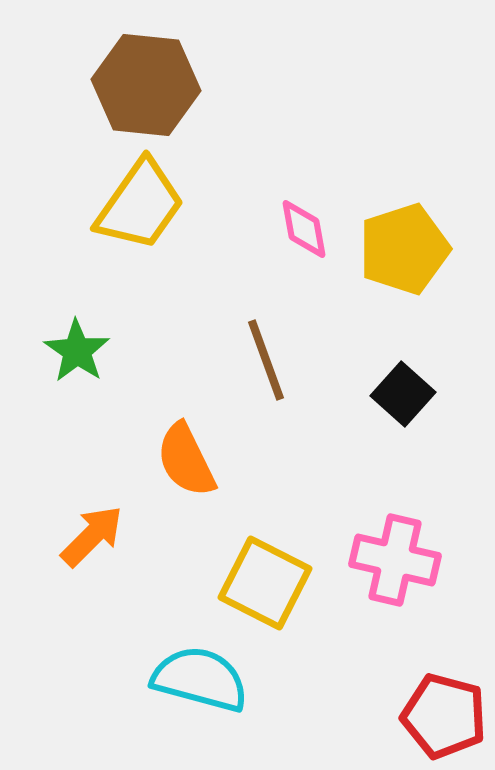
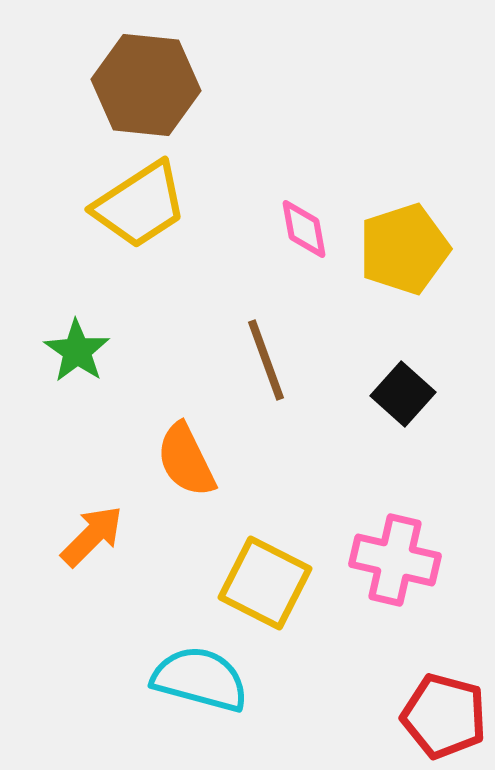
yellow trapezoid: rotated 22 degrees clockwise
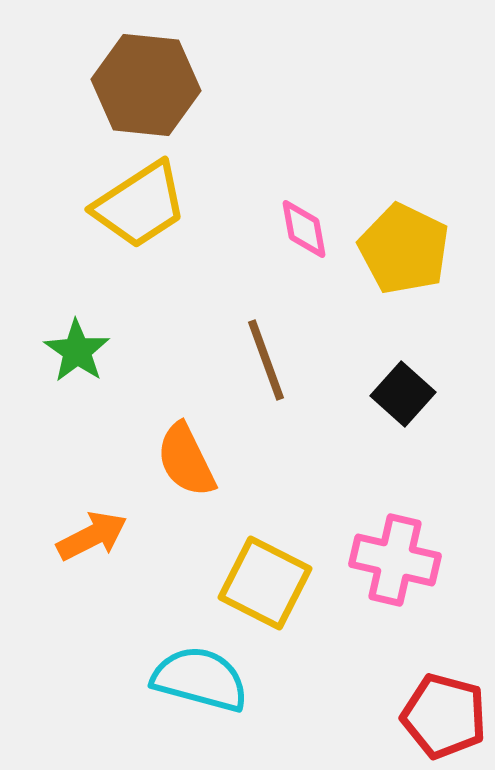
yellow pentagon: rotated 28 degrees counterclockwise
orange arrow: rotated 18 degrees clockwise
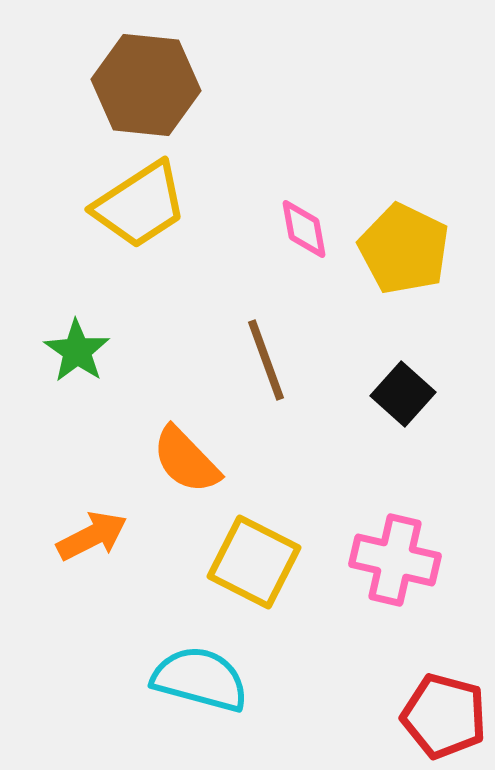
orange semicircle: rotated 18 degrees counterclockwise
yellow square: moved 11 px left, 21 px up
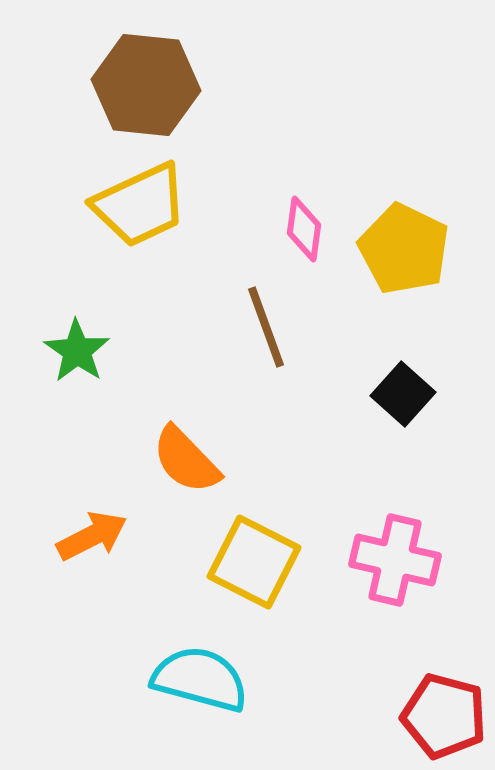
yellow trapezoid: rotated 8 degrees clockwise
pink diamond: rotated 18 degrees clockwise
brown line: moved 33 px up
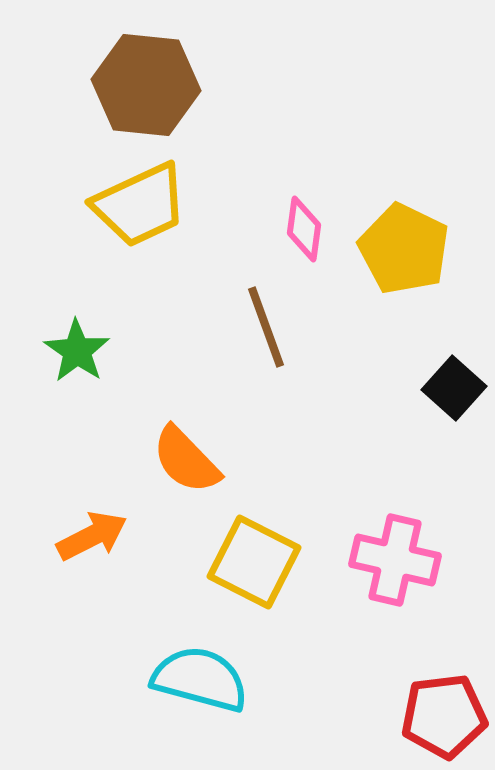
black square: moved 51 px right, 6 px up
red pentagon: rotated 22 degrees counterclockwise
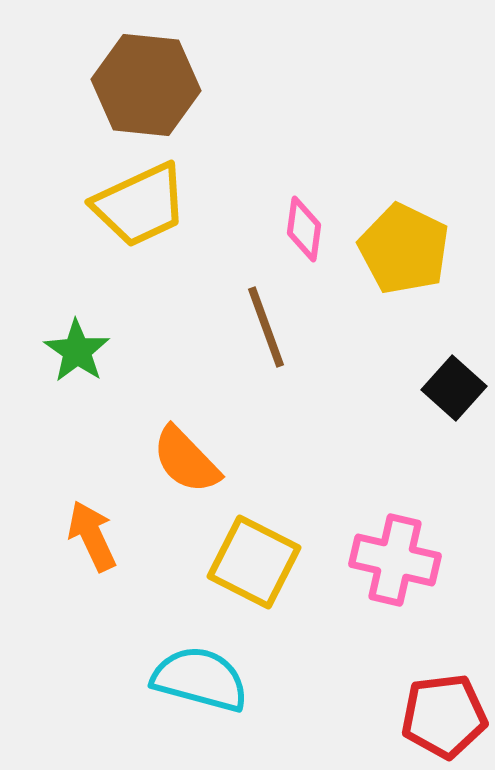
orange arrow: rotated 88 degrees counterclockwise
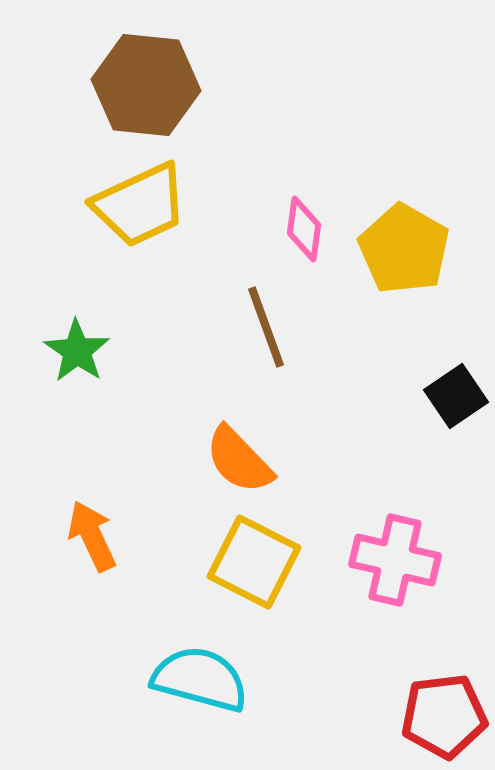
yellow pentagon: rotated 4 degrees clockwise
black square: moved 2 px right, 8 px down; rotated 14 degrees clockwise
orange semicircle: moved 53 px right
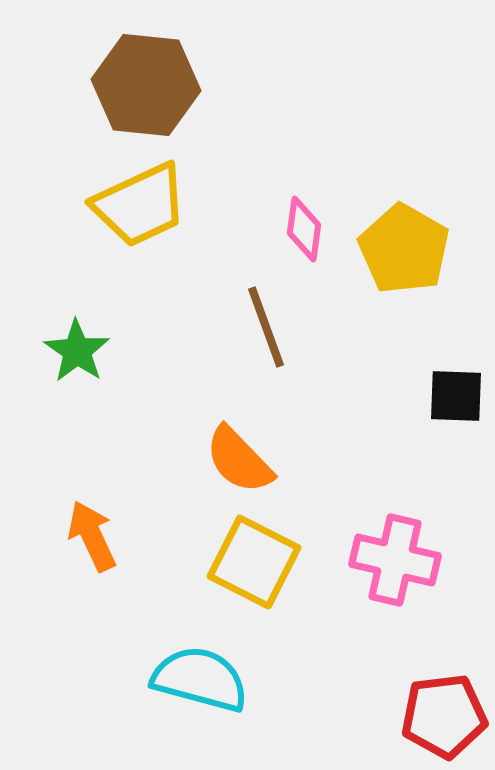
black square: rotated 36 degrees clockwise
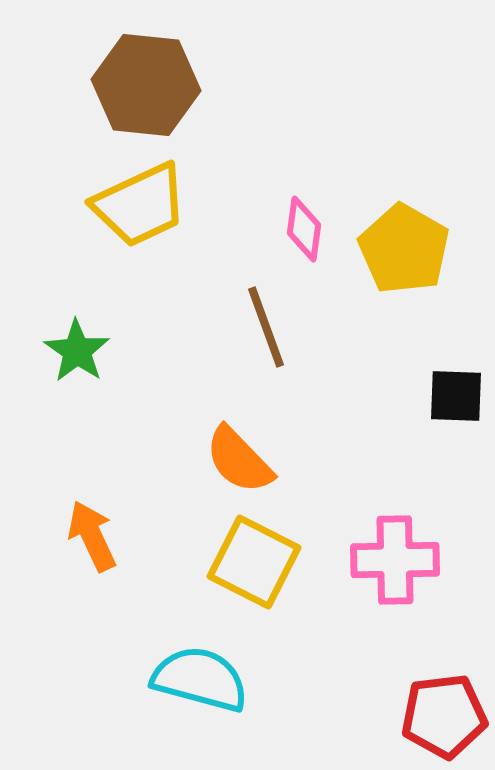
pink cross: rotated 14 degrees counterclockwise
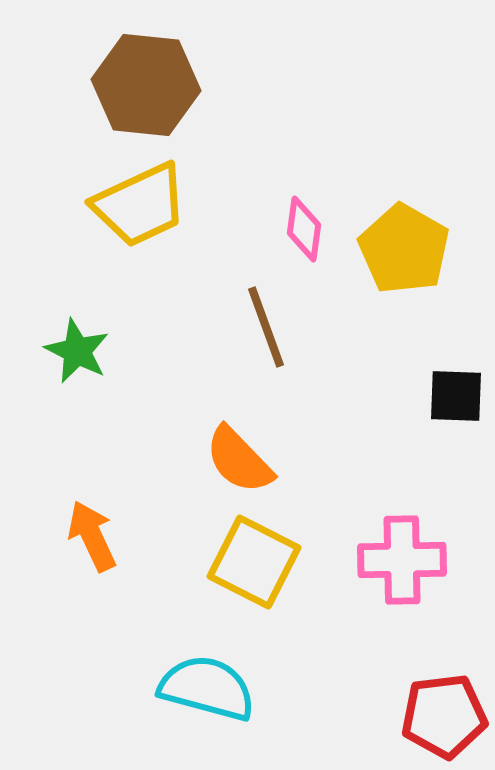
green star: rotated 8 degrees counterclockwise
pink cross: moved 7 px right
cyan semicircle: moved 7 px right, 9 px down
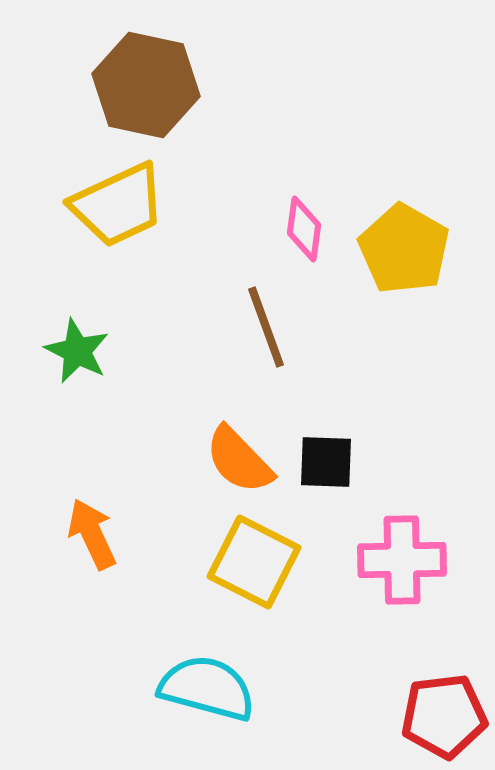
brown hexagon: rotated 6 degrees clockwise
yellow trapezoid: moved 22 px left
black square: moved 130 px left, 66 px down
orange arrow: moved 2 px up
